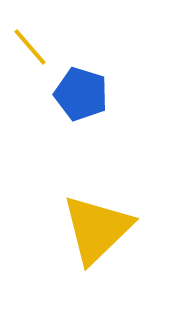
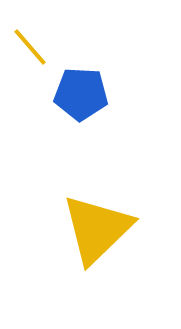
blue pentagon: rotated 14 degrees counterclockwise
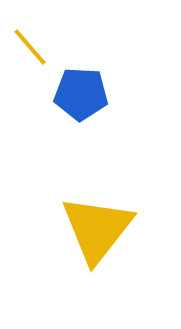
yellow triangle: rotated 8 degrees counterclockwise
